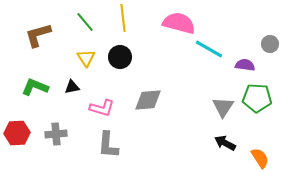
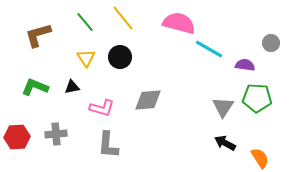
yellow line: rotated 32 degrees counterclockwise
gray circle: moved 1 px right, 1 px up
red hexagon: moved 4 px down
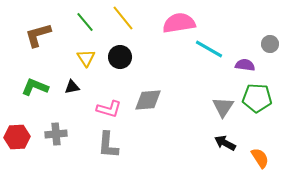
pink semicircle: rotated 24 degrees counterclockwise
gray circle: moved 1 px left, 1 px down
pink L-shape: moved 7 px right, 1 px down
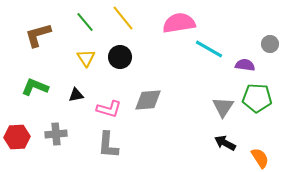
black triangle: moved 4 px right, 8 px down
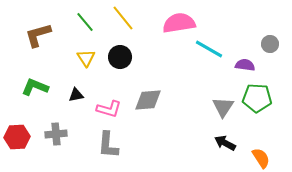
orange semicircle: moved 1 px right
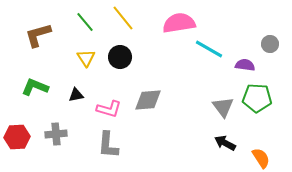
gray triangle: rotated 10 degrees counterclockwise
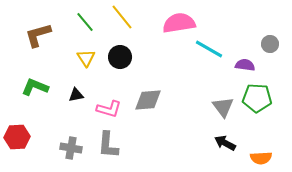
yellow line: moved 1 px left, 1 px up
gray cross: moved 15 px right, 14 px down; rotated 15 degrees clockwise
orange semicircle: rotated 120 degrees clockwise
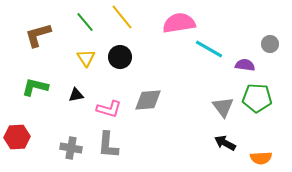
green L-shape: rotated 8 degrees counterclockwise
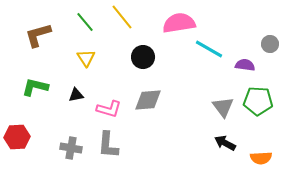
black circle: moved 23 px right
green pentagon: moved 1 px right, 3 px down
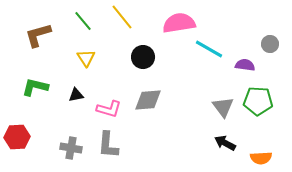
green line: moved 2 px left, 1 px up
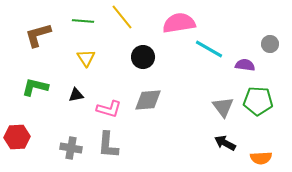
green line: rotated 45 degrees counterclockwise
